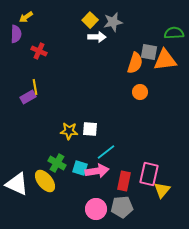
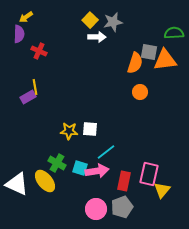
purple semicircle: moved 3 px right
gray pentagon: rotated 15 degrees counterclockwise
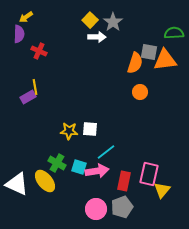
gray star: rotated 24 degrees counterclockwise
cyan square: moved 1 px left, 1 px up
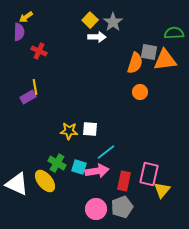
purple semicircle: moved 2 px up
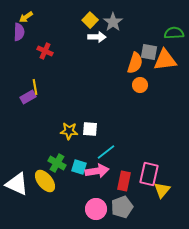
red cross: moved 6 px right
orange circle: moved 7 px up
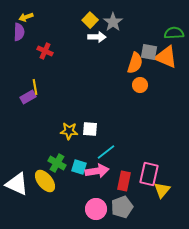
yellow arrow: rotated 16 degrees clockwise
orange triangle: moved 1 px right, 3 px up; rotated 30 degrees clockwise
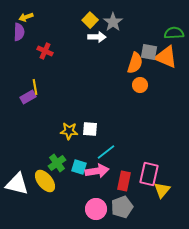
green cross: rotated 24 degrees clockwise
white triangle: rotated 10 degrees counterclockwise
